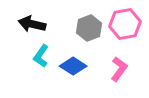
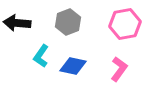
black arrow: moved 15 px left, 1 px up; rotated 8 degrees counterclockwise
gray hexagon: moved 21 px left, 6 px up
blue diamond: rotated 20 degrees counterclockwise
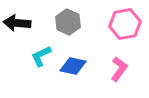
gray hexagon: rotated 15 degrees counterclockwise
cyan L-shape: rotated 30 degrees clockwise
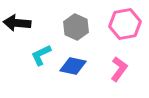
gray hexagon: moved 8 px right, 5 px down
cyan L-shape: moved 1 px up
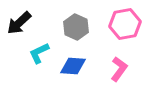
black arrow: moved 2 px right; rotated 48 degrees counterclockwise
cyan L-shape: moved 2 px left, 2 px up
blue diamond: rotated 8 degrees counterclockwise
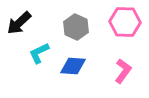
pink hexagon: moved 2 px up; rotated 12 degrees clockwise
pink L-shape: moved 4 px right, 2 px down
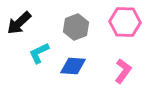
gray hexagon: rotated 15 degrees clockwise
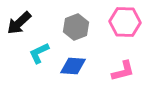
pink L-shape: rotated 40 degrees clockwise
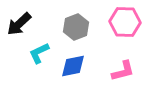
black arrow: moved 1 px down
blue diamond: rotated 16 degrees counterclockwise
